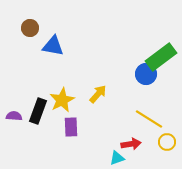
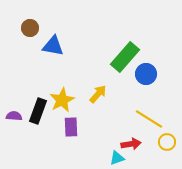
green rectangle: moved 36 px left; rotated 12 degrees counterclockwise
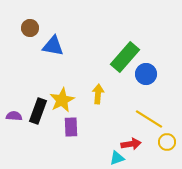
yellow arrow: rotated 36 degrees counterclockwise
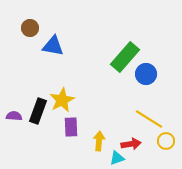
yellow arrow: moved 1 px right, 47 px down
yellow circle: moved 1 px left, 1 px up
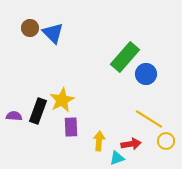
blue triangle: moved 13 px up; rotated 35 degrees clockwise
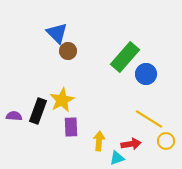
brown circle: moved 38 px right, 23 px down
blue triangle: moved 4 px right
